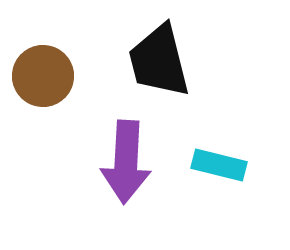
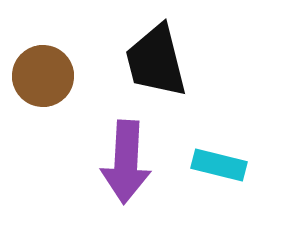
black trapezoid: moved 3 px left
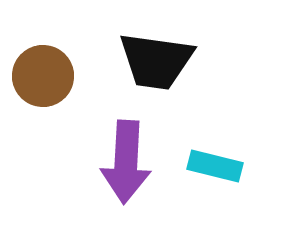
black trapezoid: rotated 68 degrees counterclockwise
cyan rectangle: moved 4 px left, 1 px down
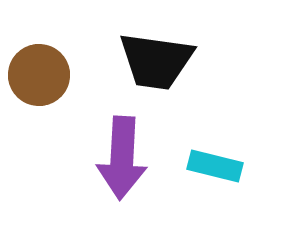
brown circle: moved 4 px left, 1 px up
purple arrow: moved 4 px left, 4 px up
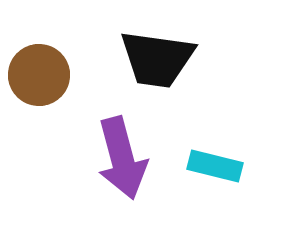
black trapezoid: moved 1 px right, 2 px up
purple arrow: rotated 18 degrees counterclockwise
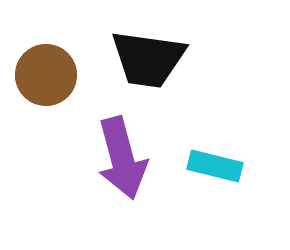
black trapezoid: moved 9 px left
brown circle: moved 7 px right
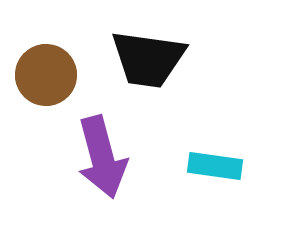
purple arrow: moved 20 px left, 1 px up
cyan rectangle: rotated 6 degrees counterclockwise
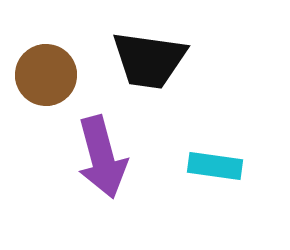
black trapezoid: moved 1 px right, 1 px down
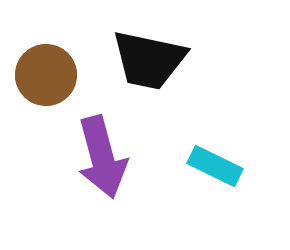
black trapezoid: rotated 4 degrees clockwise
cyan rectangle: rotated 18 degrees clockwise
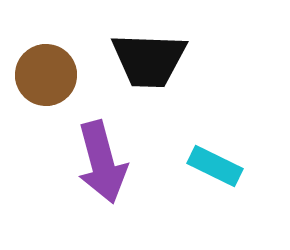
black trapezoid: rotated 10 degrees counterclockwise
purple arrow: moved 5 px down
